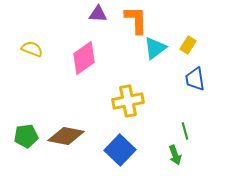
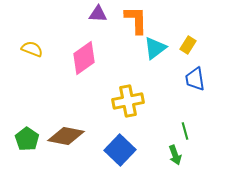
green pentagon: moved 1 px right, 3 px down; rotated 30 degrees counterclockwise
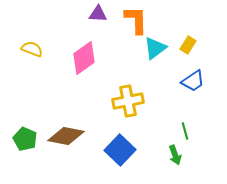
blue trapezoid: moved 2 px left, 2 px down; rotated 115 degrees counterclockwise
green pentagon: moved 2 px left; rotated 10 degrees counterclockwise
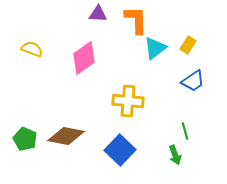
yellow cross: rotated 16 degrees clockwise
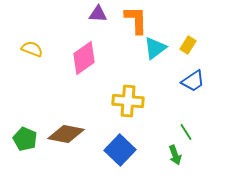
green line: moved 1 px right, 1 px down; rotated 18 degrees counterclockwise
brown diamond: moved 2 px up
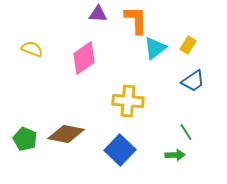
green arrow: rotated 72 degrees counterclockwise
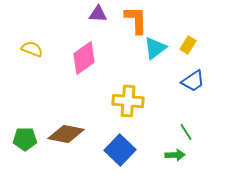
green pentagon: rotated 25 degrees counterclockwise
